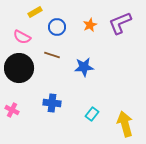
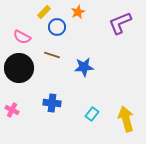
yellow rectangle: moved 9 px right; rotated 16 degrees counterclockwise
orange star: moved 12 px left, 13 px up
yellow arrow: moved 1 px right, 5 px up
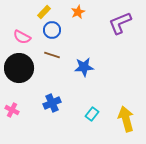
blue circle: moved 5 px left, 3 px down
blue cross: rotated 30 degrees counterclockwise
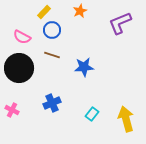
orange star: moved 2 px right, 1 px up
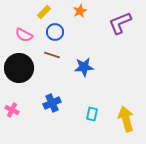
blue circle: moved 3 px right, 2 px down
pink semicircle: moved 2 px right, 2 px up
cyan rectangle: rotated 24 degrees counterclockwise
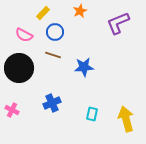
yellow rectangle: moved 1 px left, 1 px down
purple L-shape: moved 2 px left
brown line: moved 1 px right
